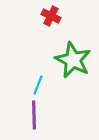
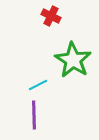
green star: rotated 6 degrees clockwise
cyan line: rotated 42 degrees clockwise
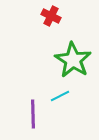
cyan line: moved 22 px right, 11 px down
purple line: moved 1 px left, 1 px up
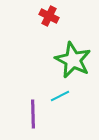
red cross: moved 2 px left
green star: rotated 6 degrees counterclockwise
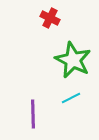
red cross: moved 1 px right, 2 px down
cyan line: moved 11 px right, 2 px down
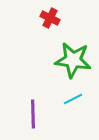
green star: rotated 18 degrees counterclockwise
cyan line: moved 2 px right, 1 px down
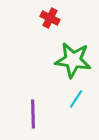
cyan line: moved 3 px right; rotated 30 degrees counterclockwise
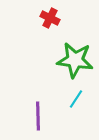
green star: moved 2 px right
purple line: moved 5 px right, 2 px down
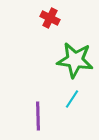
cyan line: moved 4 px left
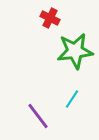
green star: moved 9 px up; rotated 15 degrees counterclockwise
purple line: rotated 36 degrees counterclockwise
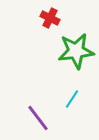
green star: moved 1 px right
purple line: moved 2 px down
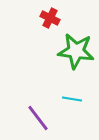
green star: rotated 15 degrees clockwise
cyan line: rotated 66 degrees clockwise
